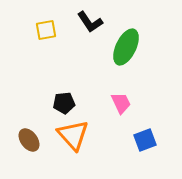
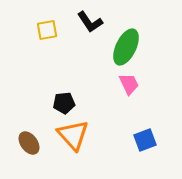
yellow square: moved 1 px right
pink trapezoid: moved 8 px right, 19 px up
brown ellipse: moved 3 px down
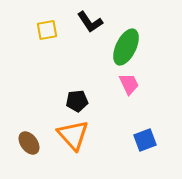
black pentagon: moved 13 px right, 2 px up
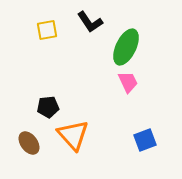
pink trapezoid: moved 1 px left, 2 px up
black pentagon: moved 29 px left, 6 px down
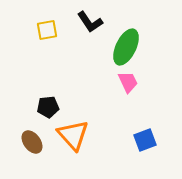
brown ellipse: moved 3 px right, 1 px up
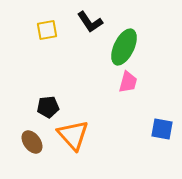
green ellipse: moved 2 px left
pink trapezoid: rotated 40 degrees clockwise
blue square: moved 17 px right, 11 px up; rotated 30 degrees clockwise
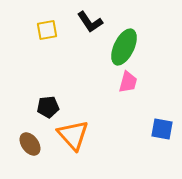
brown ellipse: moved 2 px left, 2 px down
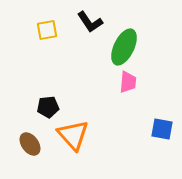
pink trapezoid: rotated 10 degrees counterclockwise
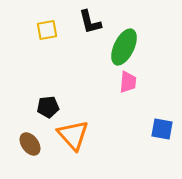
black L-shape: rotated 20 degrees clockwise
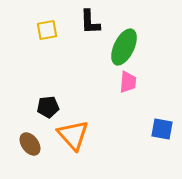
black L-shape: rotated 12 degrees clockwise
